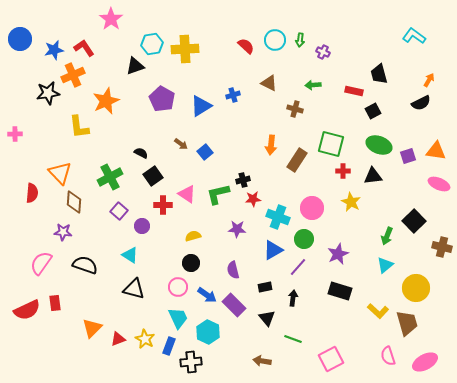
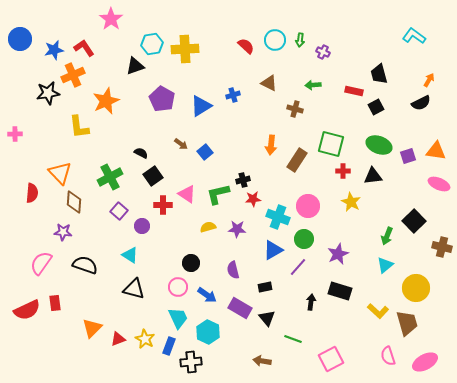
black square at (373, 111): moved 3 px right, 4 px up
pink circle at (312, 208): moved 4 px left, 2 px up
yellow semicircle at (193, 236): moved 15 px right, 9 px up
black arrow at (293, 298): moved 18 px right, 4 px down
purple rectangle at (234, 305): moved 6 px right, 3 px down; rotated 15 degrees counterclockwise
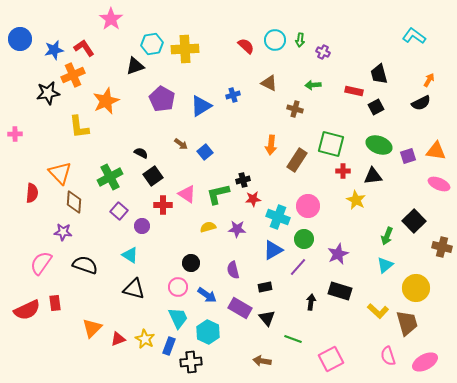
yellow star at (351, 202): moved 5 px right, 2 px up
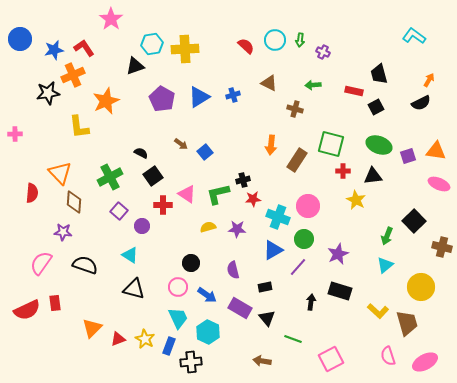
blue triangle at (201, 106): moved 2 px left, 9 px up
yellow circle at (416, 288): moved 5 px right, 1 px up
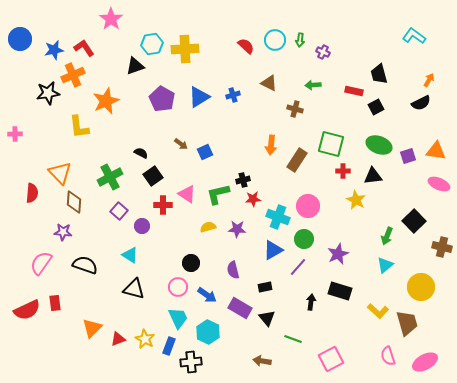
blue square at (205, 152): rotated 14 degrees clockwise
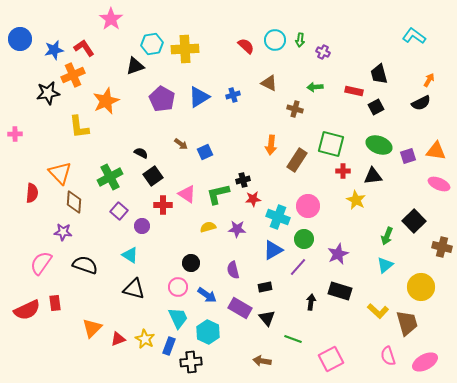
green arrow at (313, 85): moved 2 px right, 2 px down
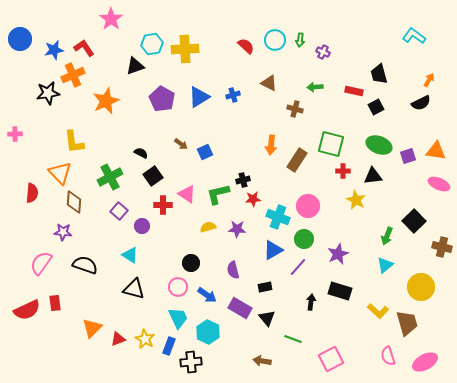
yellow L-shape at (79, 127): moved 5 px left, 15 px down
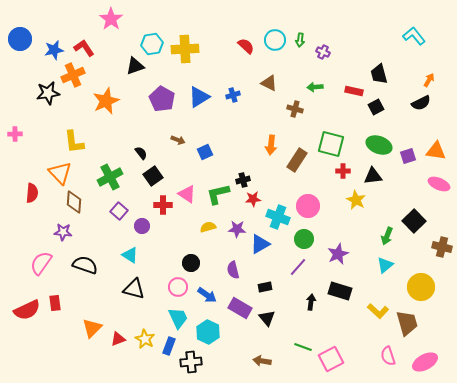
cyan L-shape at (414, 36): rotated 15 degrees clockwise
brown arrow at (181, 144): moved 3 px left, 4 px up; rotated 16 degrees counterclockwise
black semicircle at (141, 153): rotated 24 degrees clockwise
blue triangle at (273, 250): moved 13 px left, 6 px up
green line at (293, 339): moved 10 px right, 8 px down
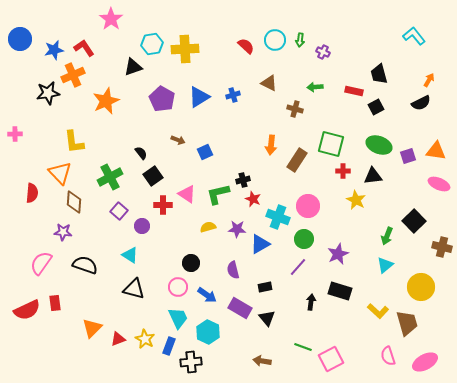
black triangle at (135, 66): moved 2 px left, 1 px down
red star at (253, 199): rotated 28 degrees clockwise
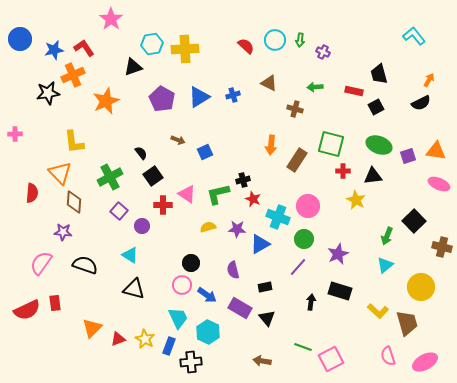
pink circle at (178, 287): moved 4 px right, 2 px up
